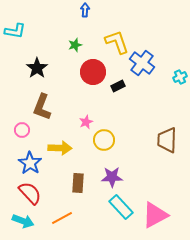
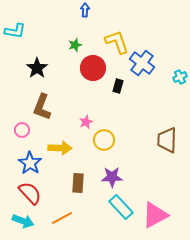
red circle: moved 4 px up
black rectangle: rotated 48 degrees counterclockwise
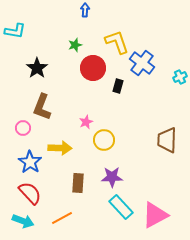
pink circle: moved 1 px right, 2 px up
blue star: moved 1 px up
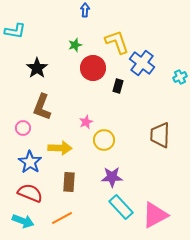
brown trapezoid: moved 7 px left, 5 px up
brown rectangle: moved 9 px left, 1 px up
red semicircle: rotated 25 degrees counterclockwise
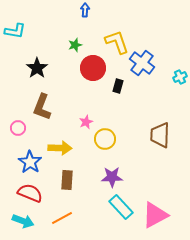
pink circle: moved 5 px left
yellow circle: moved 1 px right, 1 px up
brown rectangle: moved 2 px left, 2 px up
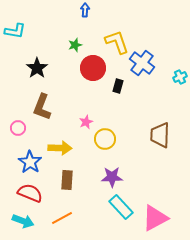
pink triangle: moved 3 px down
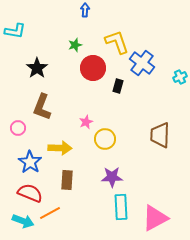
cyan rectangle: rotated 40 degrees clockwise
orange line: moved 12 px left, 5 px up
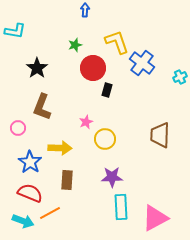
black rectangle: moved 11 px left, 4 px down
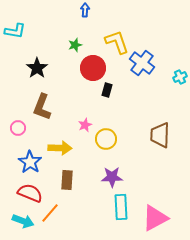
pink star: moved 1 px left, 3 px down
yellow circle: moved 1 px right
orange line: rotated 20 degrees counterclockwise
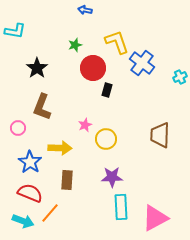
blue arrow: rotated 80 degrees counterclockwise
